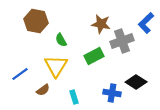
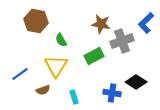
brown semicircle: rotated 16 degrees clockwise
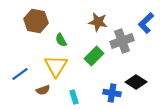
brown star: moved 3 px left, 2 px up
green rectangle: rotated 18 degrees counterclockwise
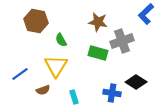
blue L-shape: moved 9 px up
green rectangle: moved 4 px right, 3 px up; rotated 60 degrees clockwise
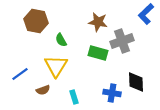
black diamond: rotated 55 degrees clockwise
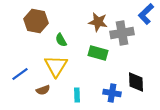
gray cross: moved 8 px up; rotated 10 degrees clockwise
cyan rectangle: moved 3 px right, 2 px up; rotated 16 degrees clockwise
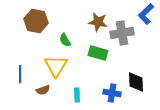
green semicircle: moved 4 px right
blue line: rotated 54 degrees counterclockwise
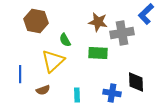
green rectangle: rotated 12 degrees counterclockwise
yellow triangle: moved 3 px left, 5 px up; rotated 15 degrees clockwise
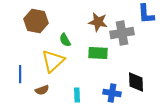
blue L-shape: rotated 50 degrees counterclockwise
brown semicircle: moved 1 px left
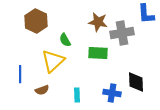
brown hexagon: rotated 15 degrees clockwise
